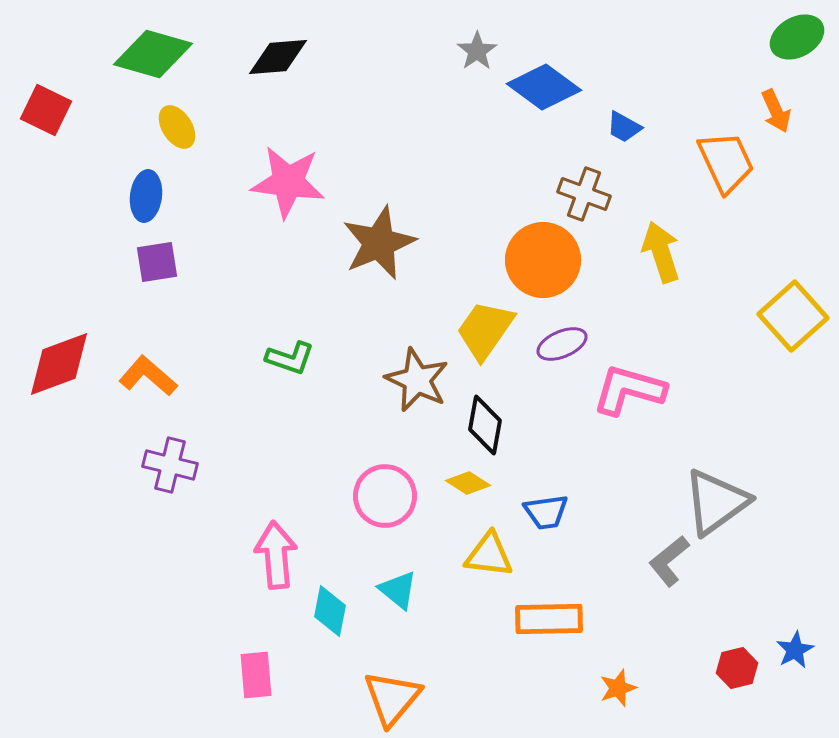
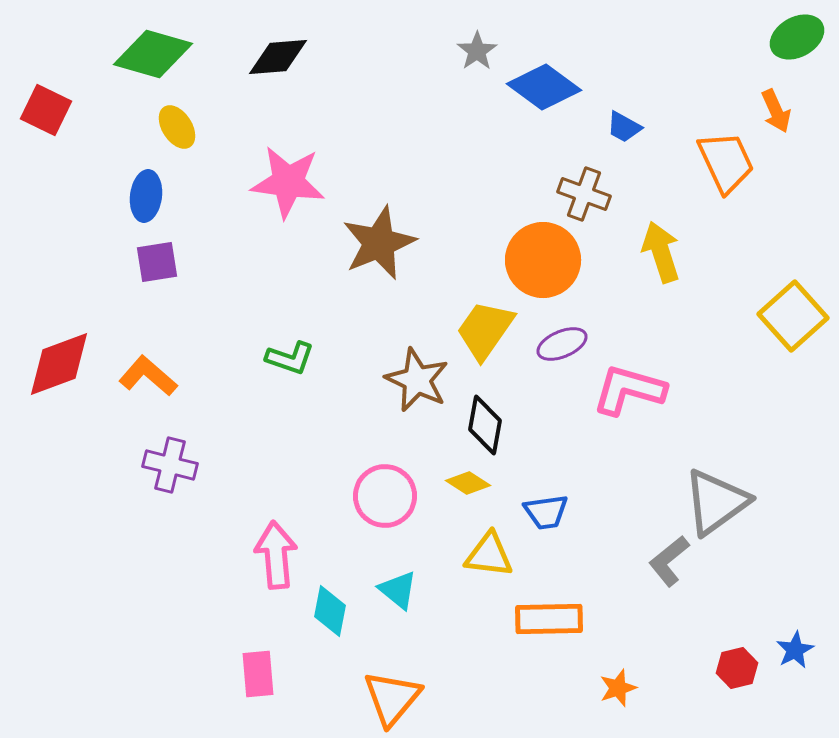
pink rectangle at (256, 675): moved 2 px right, 1 px up
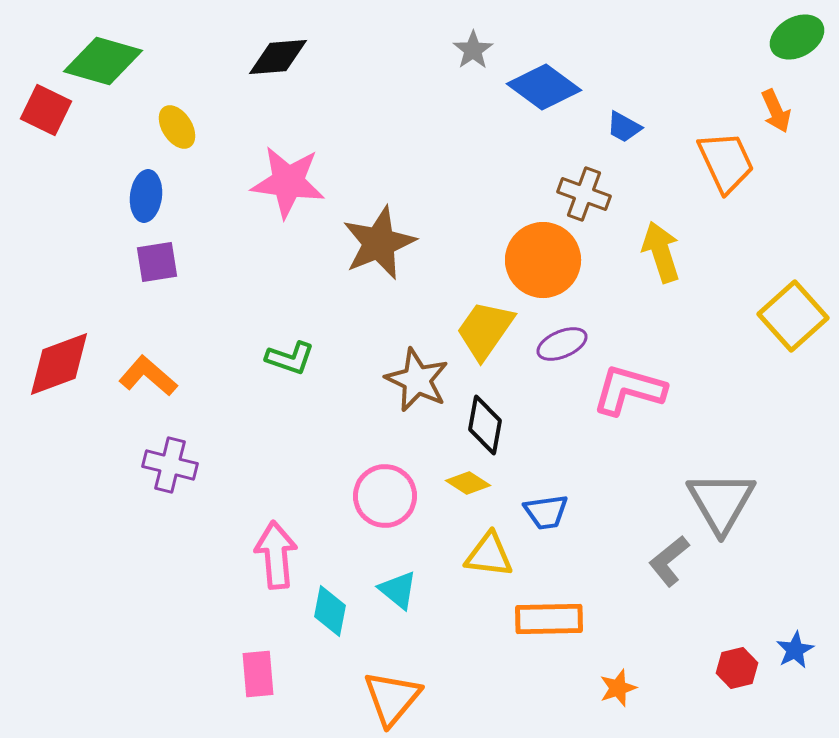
gray star at (477, 51): moved 4 px left, 1 px up
green diamond at (153, 54): moved 50 px left, 7 px down
gray triangle at (716, 502): moved 5 px right; rotated 24 degrees counterclockwise
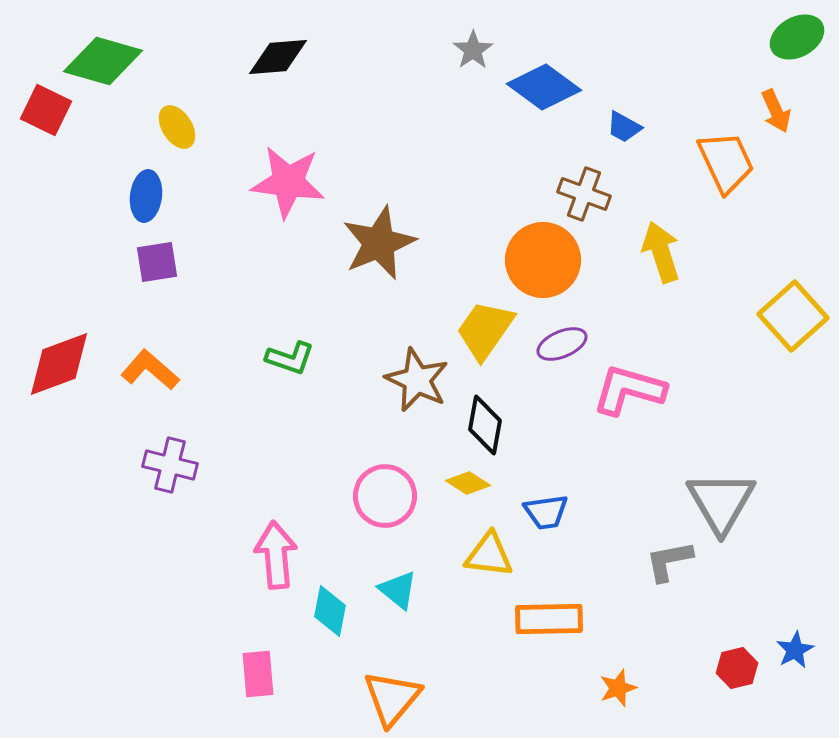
orange L-shape at (148, 376): moved 2 px right, 6 px up
gray L-shape at (669, 561): rotated 28 degrees clockwise
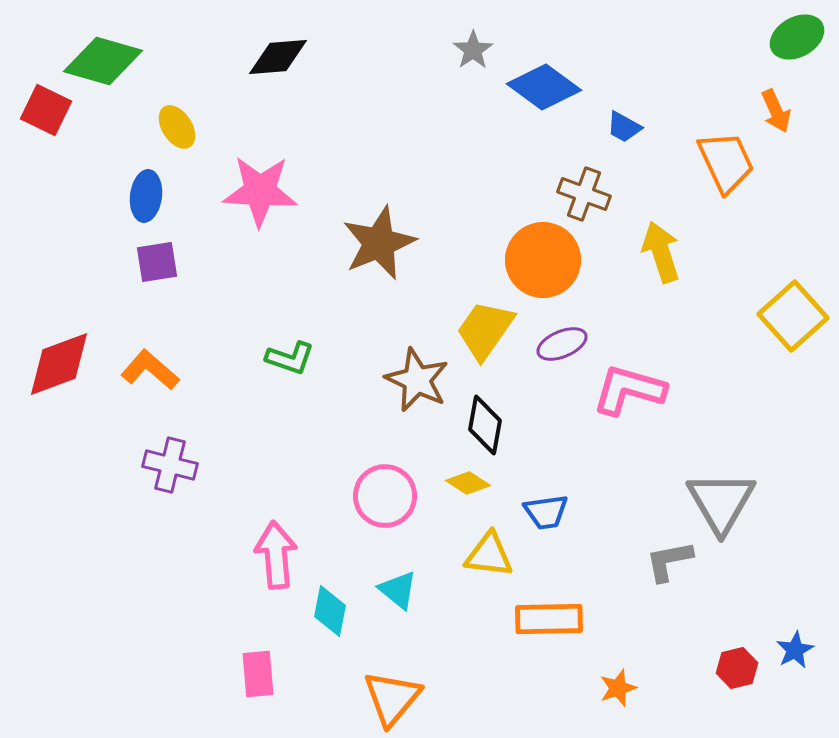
pink star at (288, 182): moved 28 px left, 9 px down; rotated 4 degrees counterclockwise
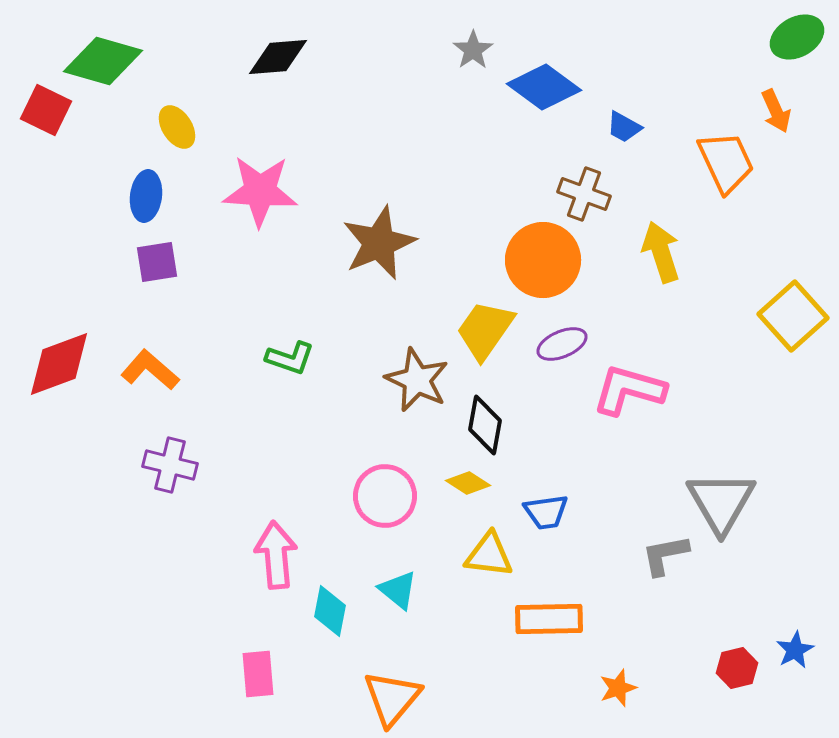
gray L-shape at (669, 561): moved 4 px left, 6 px up
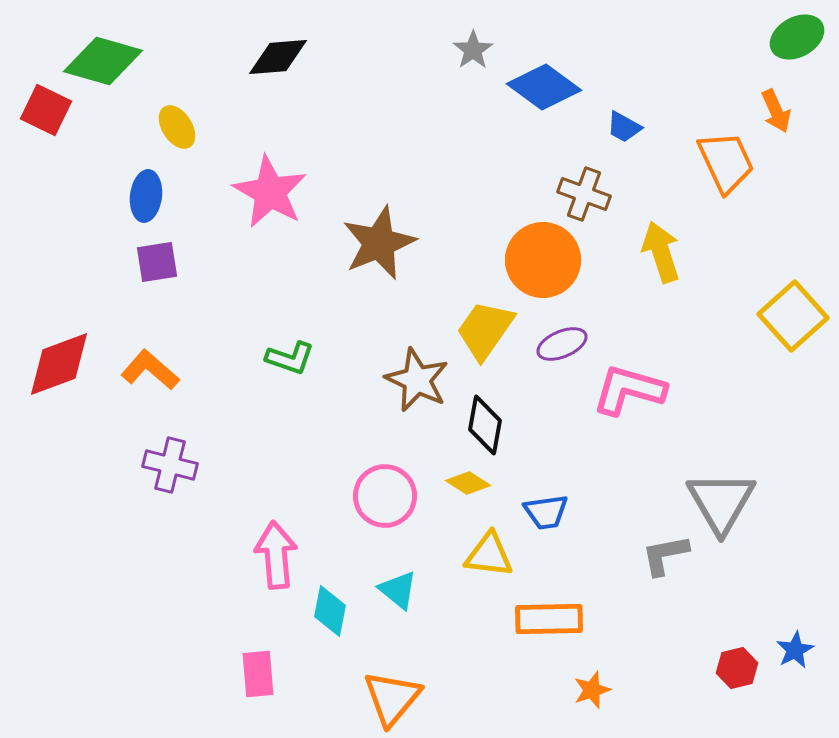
pink star at (260, 191): moved 10 px right, 1 px down; rotated 26 degrees clockwise
orange star at (618, 688): moved 26 px left, 2 px down
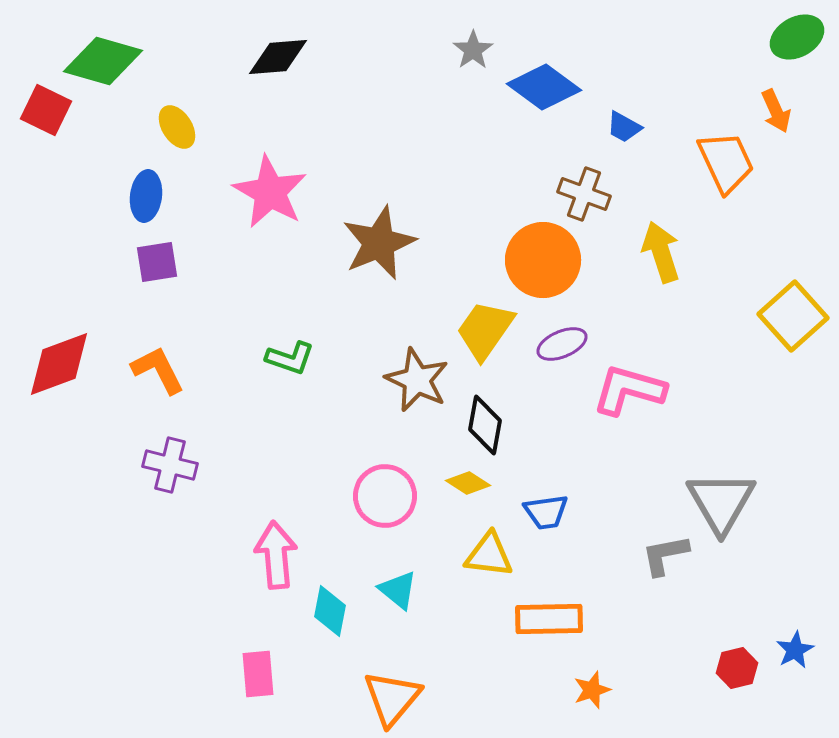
orange L-shape at (150, 370): moved 8 px right; rotated 22 degrees clockwise
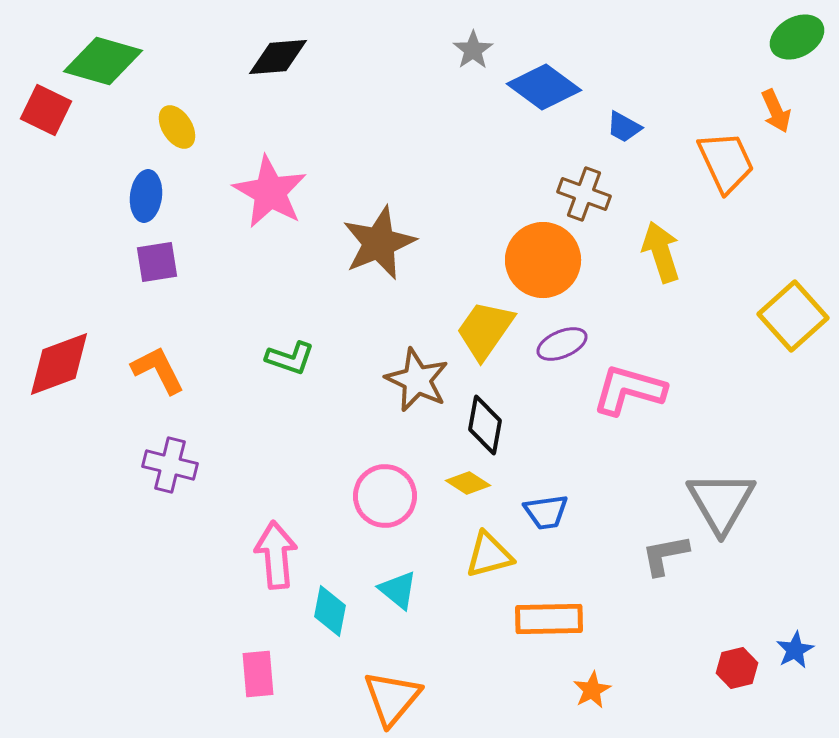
yellow triangle at (489, 555): rotated 22 degrees counterclockwise
orange star at (592, 690): rotated 9 degrees counterclockwise
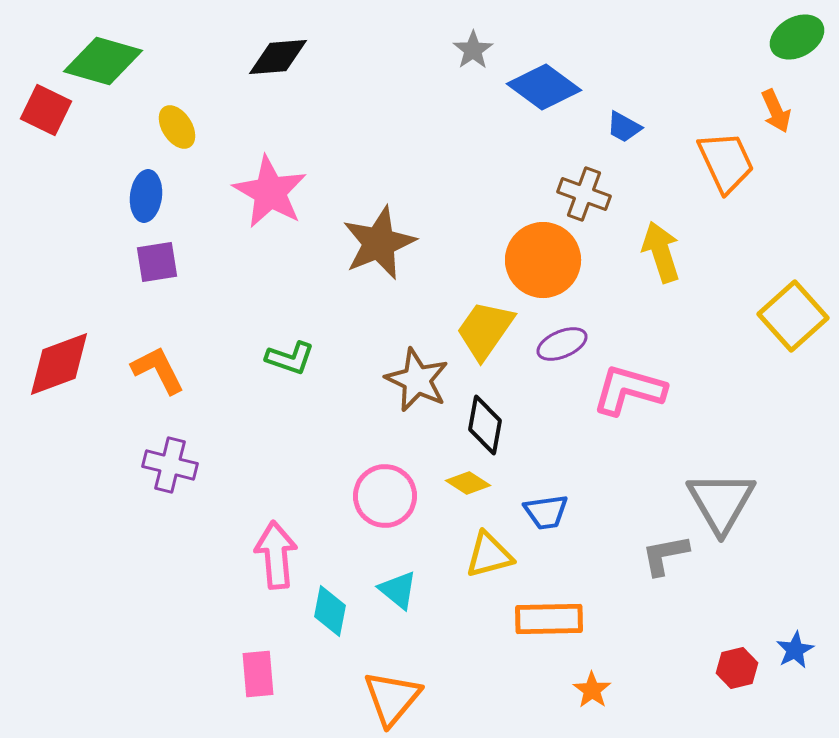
orange star at (592, 690): rotated 9 degrees counterclockwise
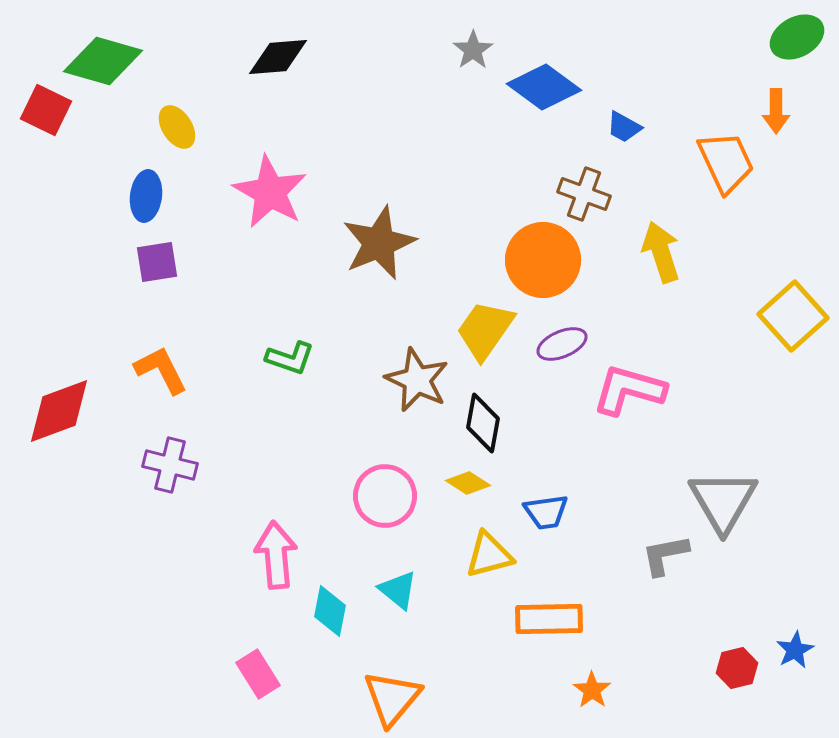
orange arrow at (776, 111): rotated 24 degrees clockwise
red diamond at (59, 364): moved 47 px down
orange L-shape at (158, 370): moved 3 px right
black diamond at (485, 425): moved 2 px left, 2 px up
gray triangle at (721, 502): moved 2 px right, 1 px up
pink rectangle at (258, 674): rotated 27 degrees counterclockwise
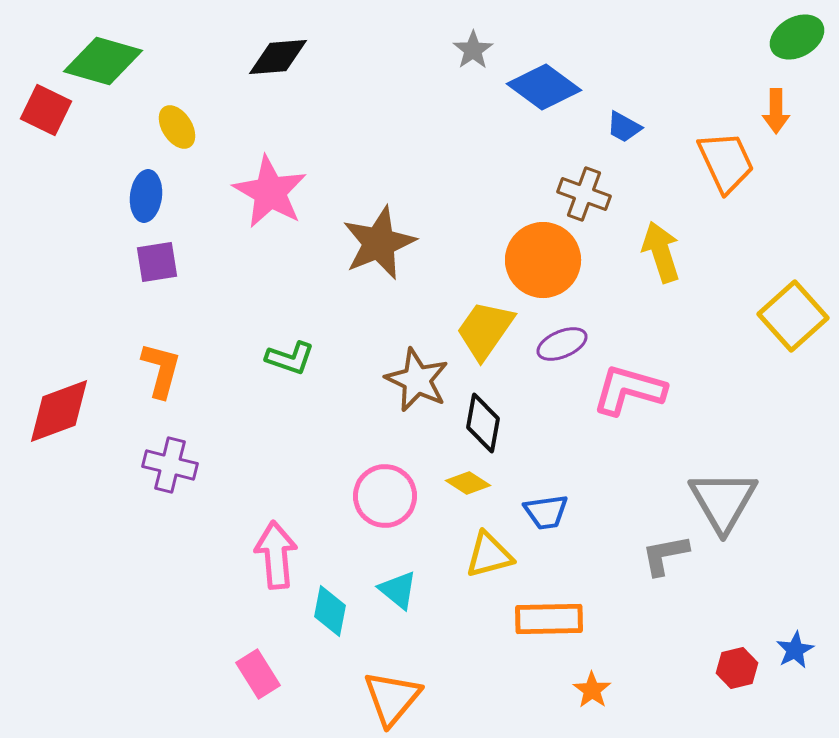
orange L-shape at (161, 370): rotated 42 degrees clockwise
